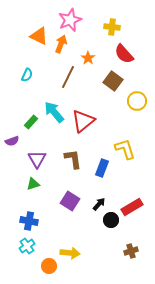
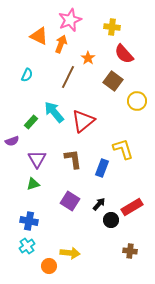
yellow L-shape: moved 2 px left
brown cross: moved 1 px left; rotated 24 degrees clockwise
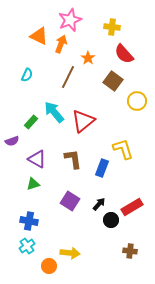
purple triangle: rotated 30 degrees counterclockwise
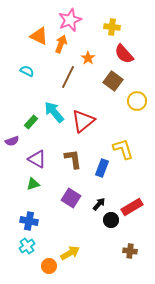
cyan semicircle: moved 4 px up; rotated 88 degrees counterclockwise
purple square: moved 1 px right, 3 px up
yellow arrow: rotated 36 degrees counterclockwise
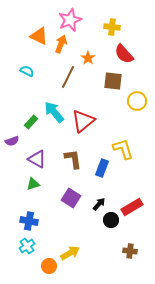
brown square: rotated 30 degrees counterclockwise
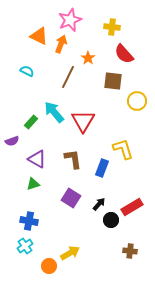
red triangle: rotated 20 degrees counterclockwise
cyan cross: moved 2 px left
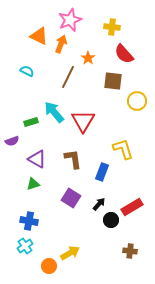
green rectangle: rotated 32 degrees clockwise
blue rectangle: moved 4 px down
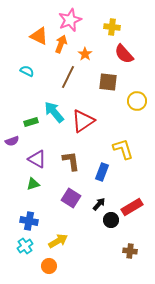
orange star: moved 3 px left, 4 px up
brown square: moved 5 px left, 1 px down
red triangle: rotated 25 degrees clockwise
brown L-shape: moved 2 px left, 2 px down
yellow arrow: moved 12 px left, 12 px up
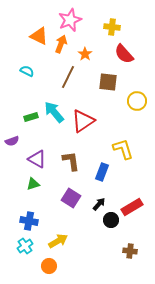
green rectangle: moved 5 px up
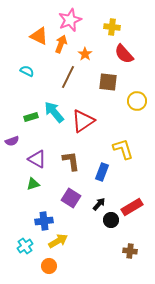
blue cross: moved 15 px right; rotated 18 degrees counterclockwise
